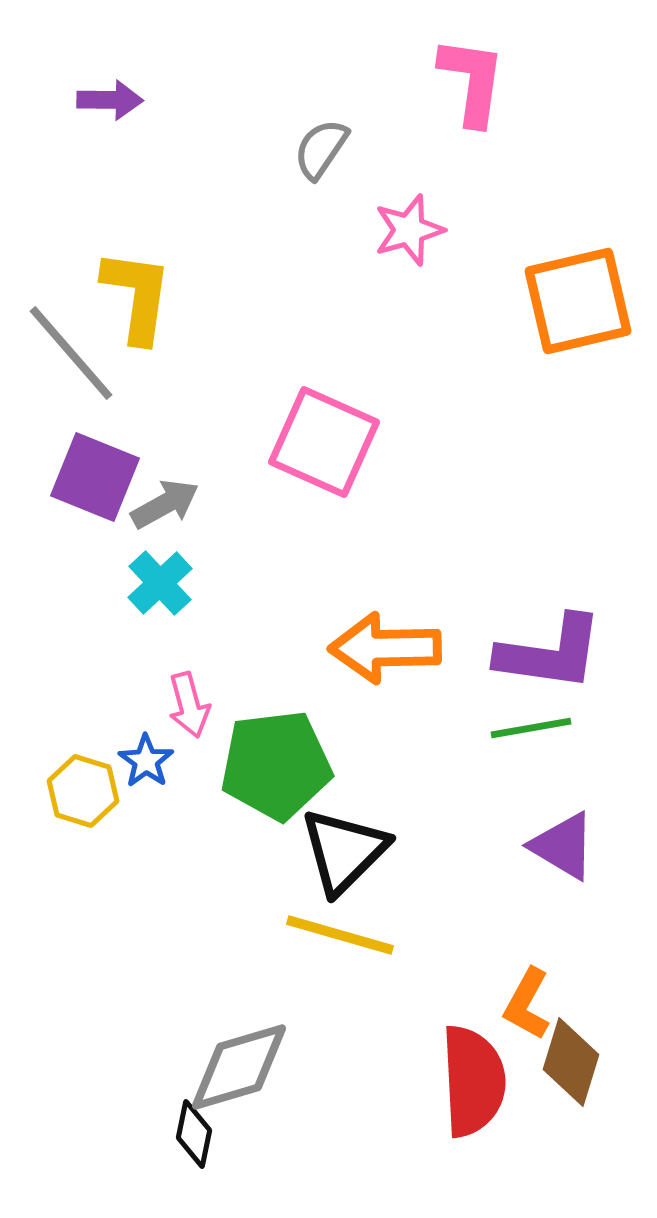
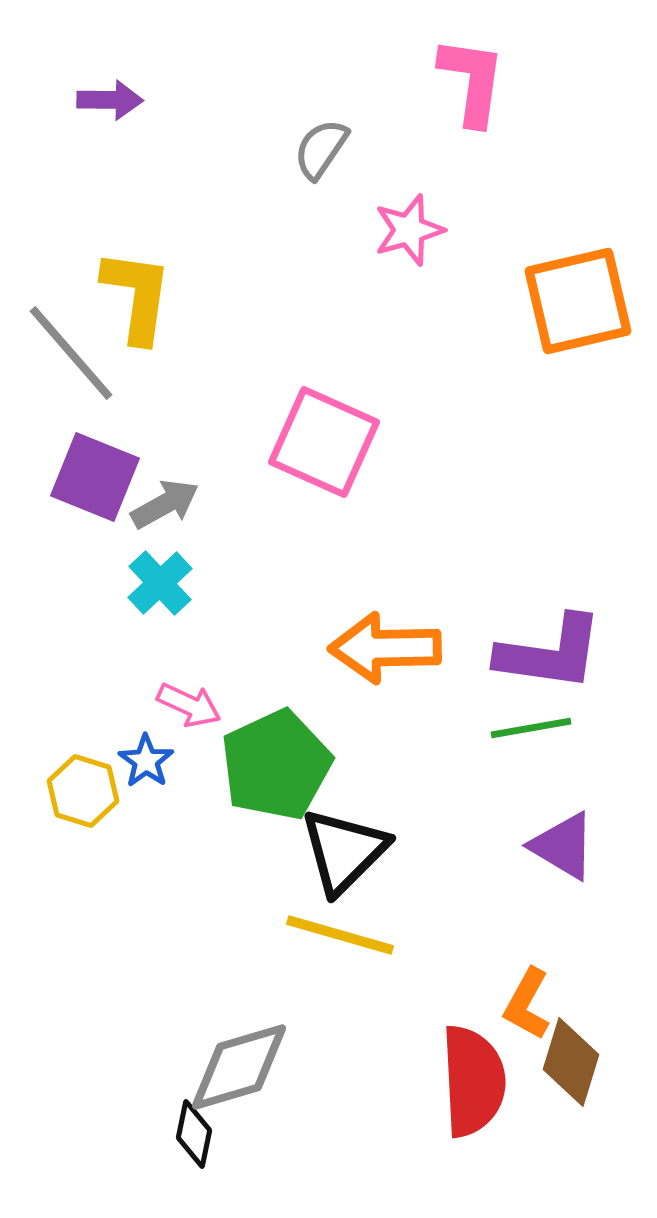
pink arrow: rotated 50 degrees counterclockwise
green pentagon: rotated 18 degrees counterclockwise
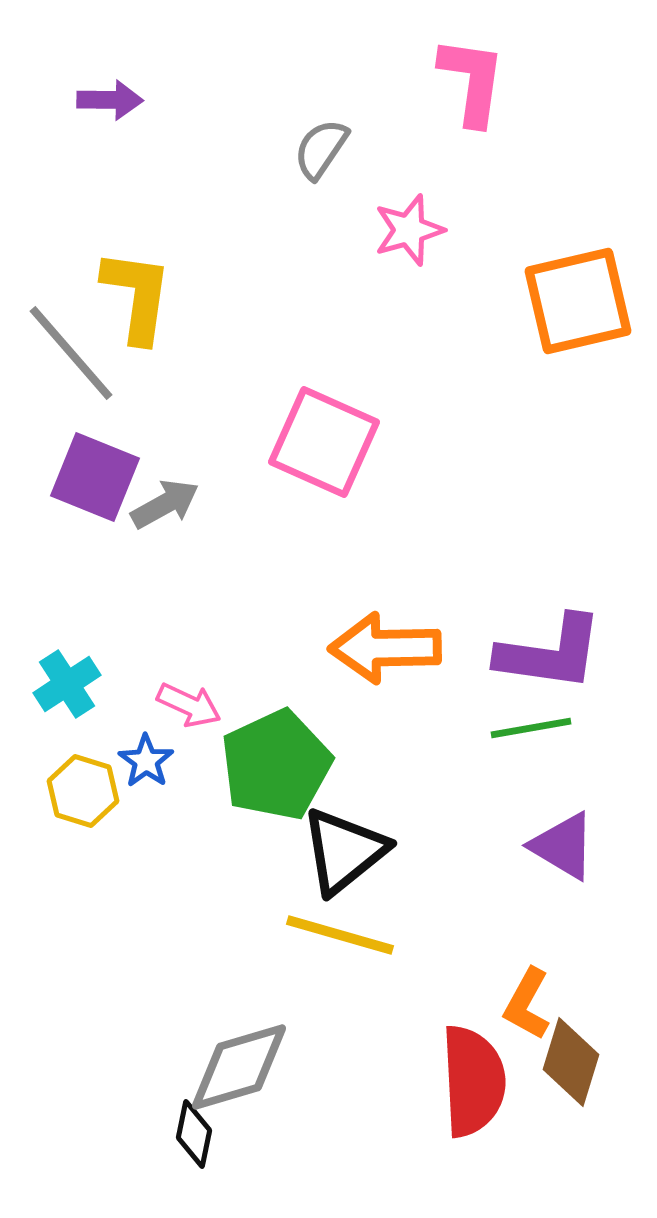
cyan cross: moved 93 px left, 101 px down; rotated 10 degrees clockwise
black triangle: rotated 6 degrees clockwise
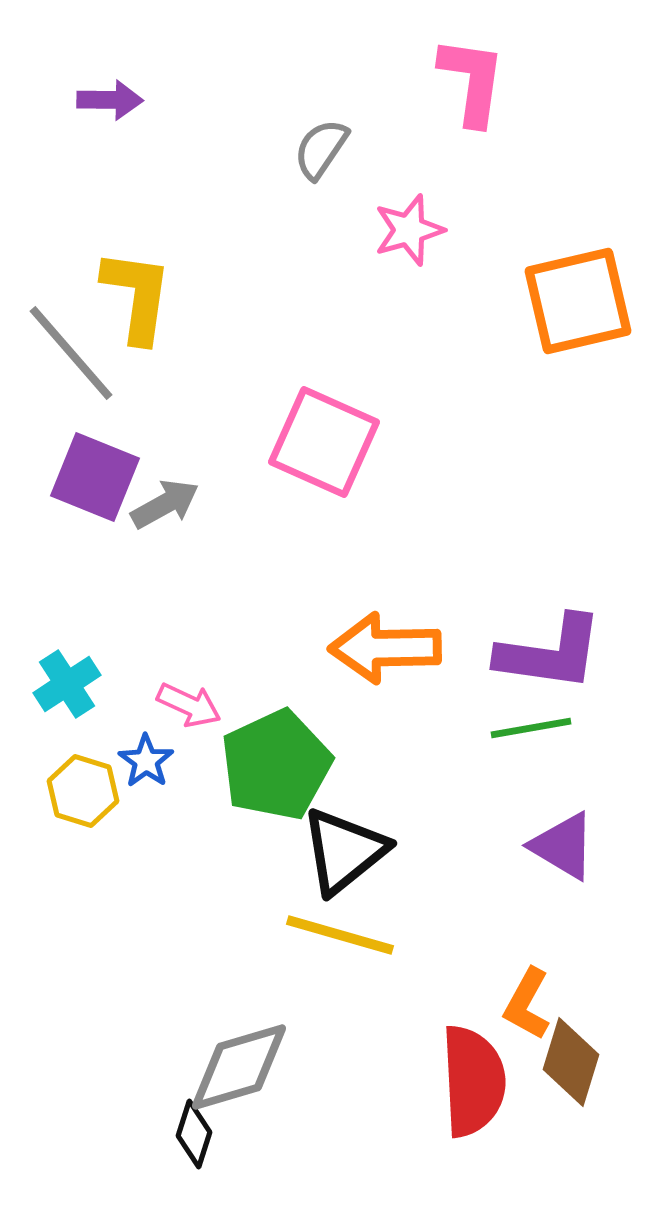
black diamond: rotated 6 degrees clockwise
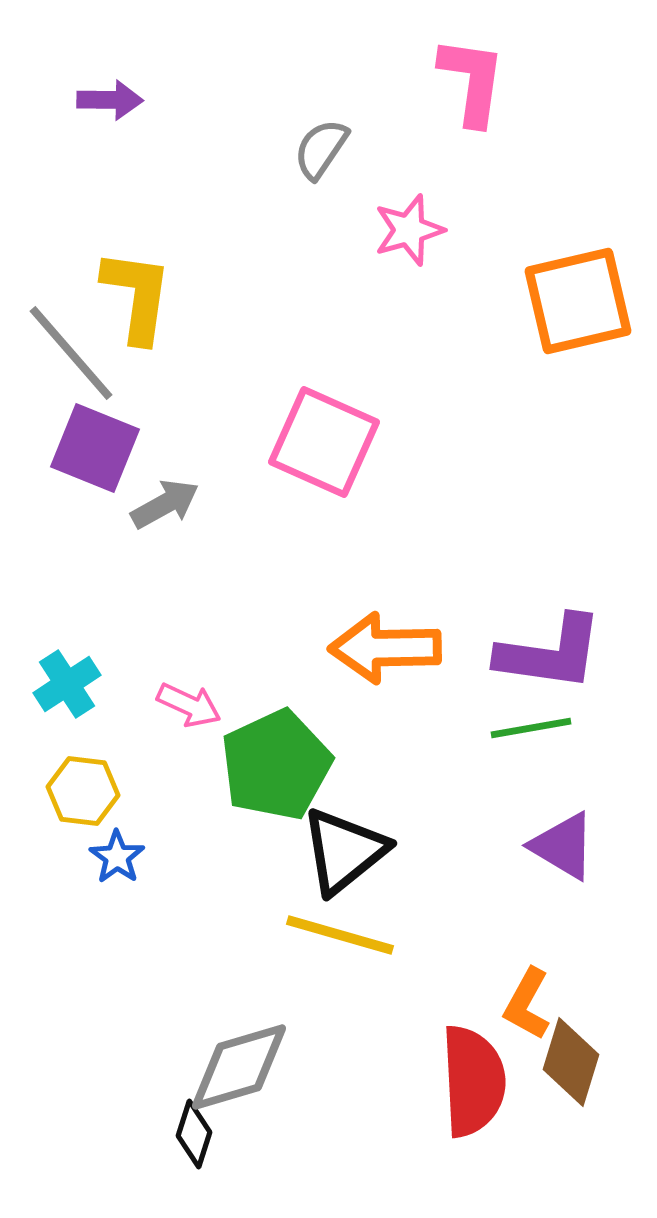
purple square: moved 29 px up
blue star: moved 29 px left, 96 px down
yellow hexagon: rotated 10 degrees counterclockwise
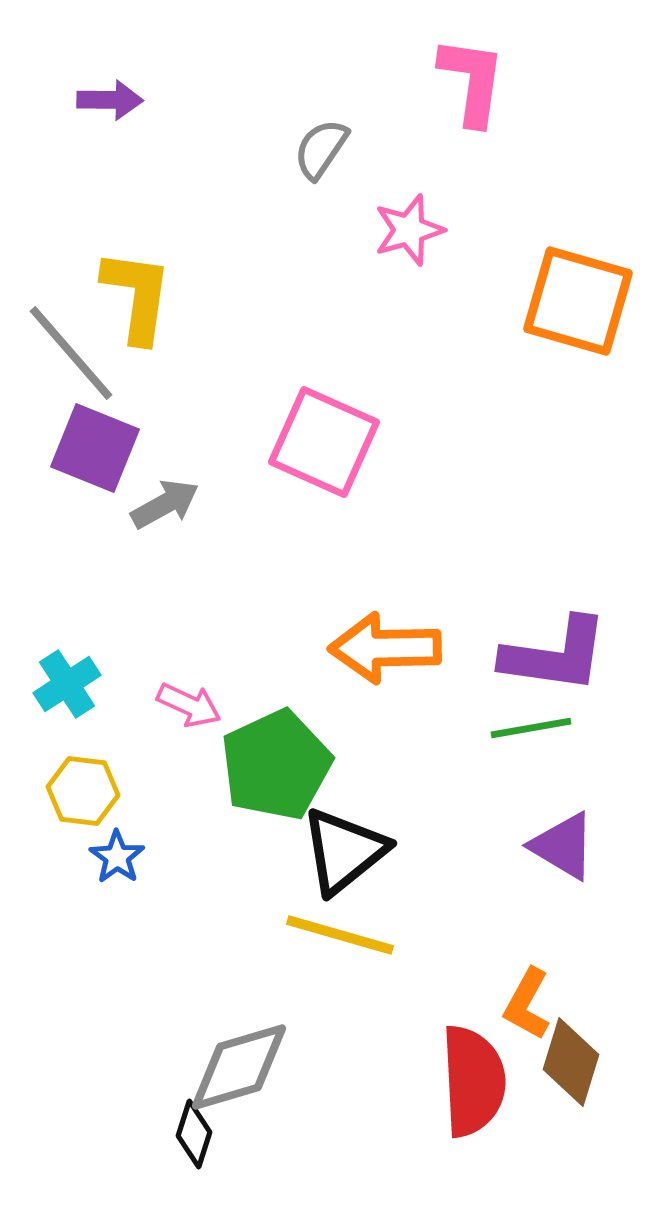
orange square: rotated 29 degrees clockwise
purple L-shape: moved 5 px right, 2 px down
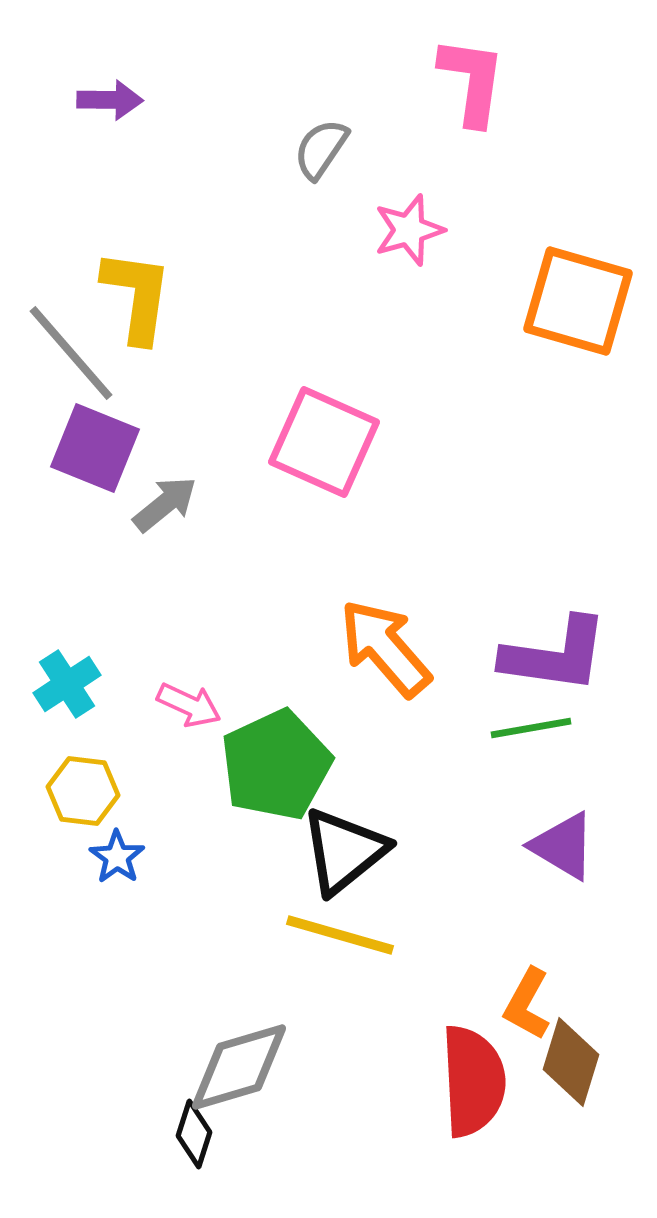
gray arrow: rotated 10 degrees counterclockwise
orange arrow: rotated 50 degrees clockwise
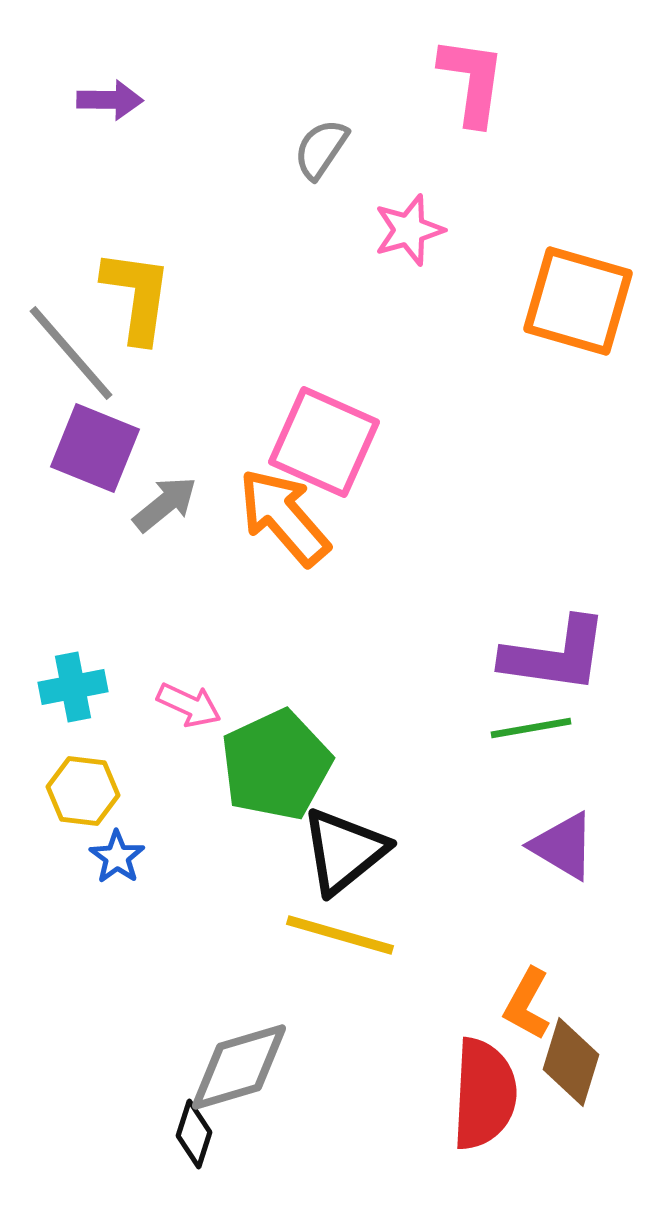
orange arrow: moved 101 px left, 131 px up
cyan cross: moved 6 px right, 3 px down; rotated 22 degrees clockwise
red semicircle: moved 11 px right, 13 px down; rotated 6 degrees clockwise
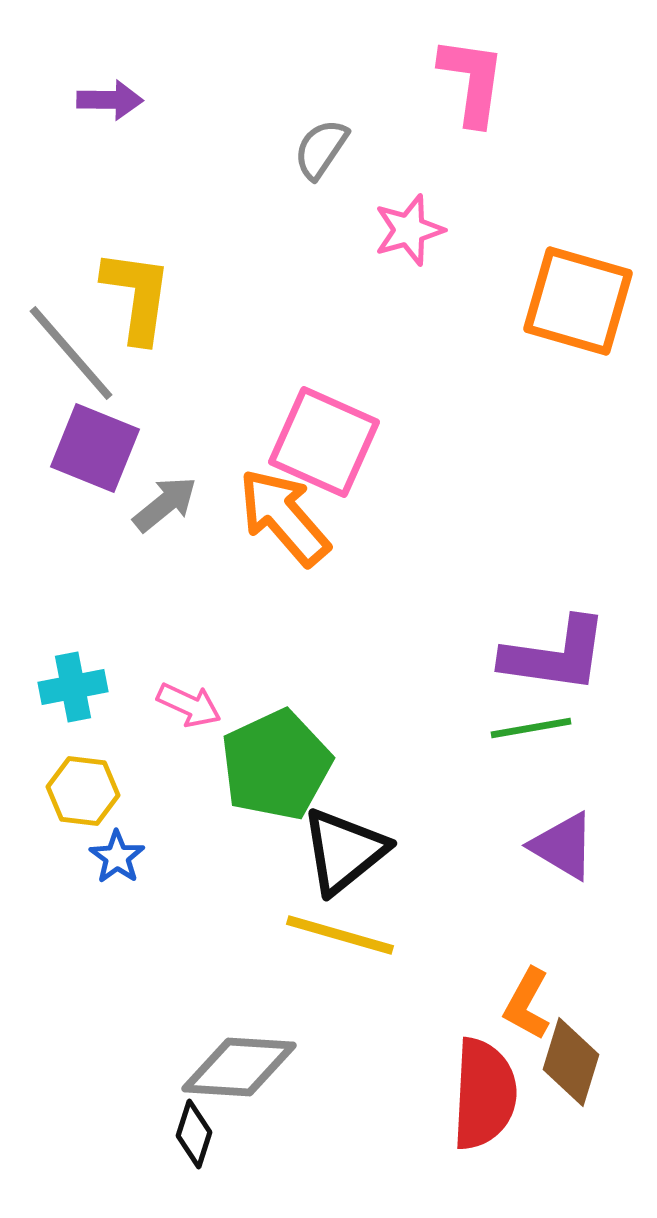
gray diamond: rotated 20 degrees clockwise
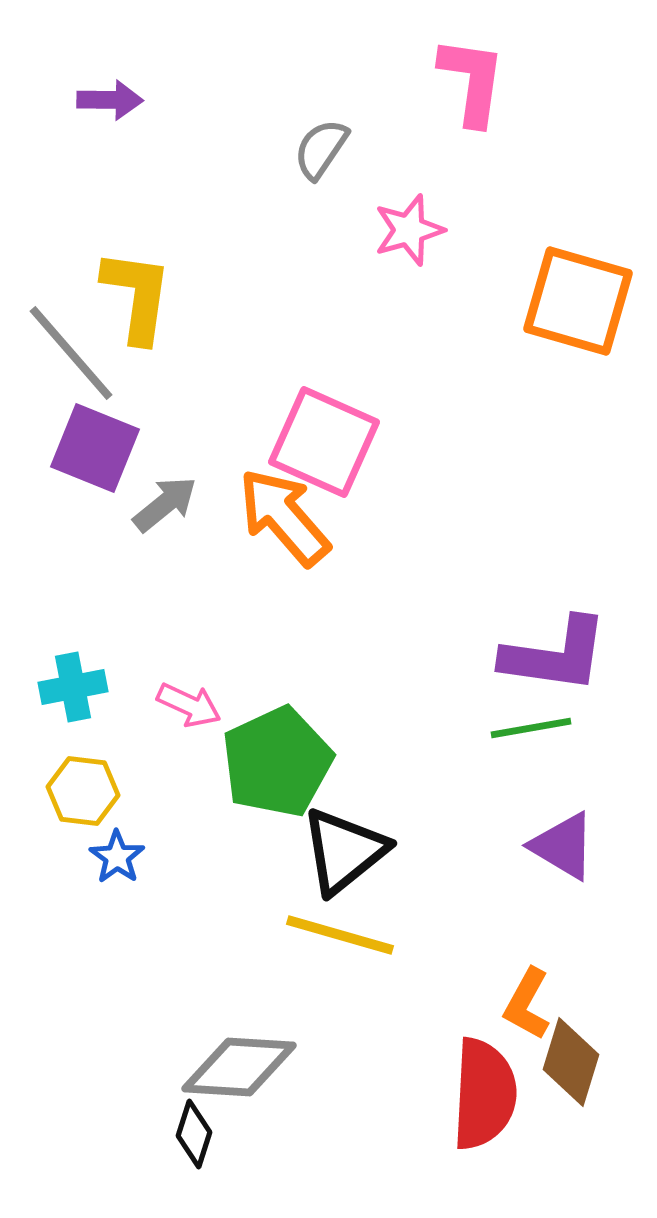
green pentagon: moved 1 px right, 3 px up
